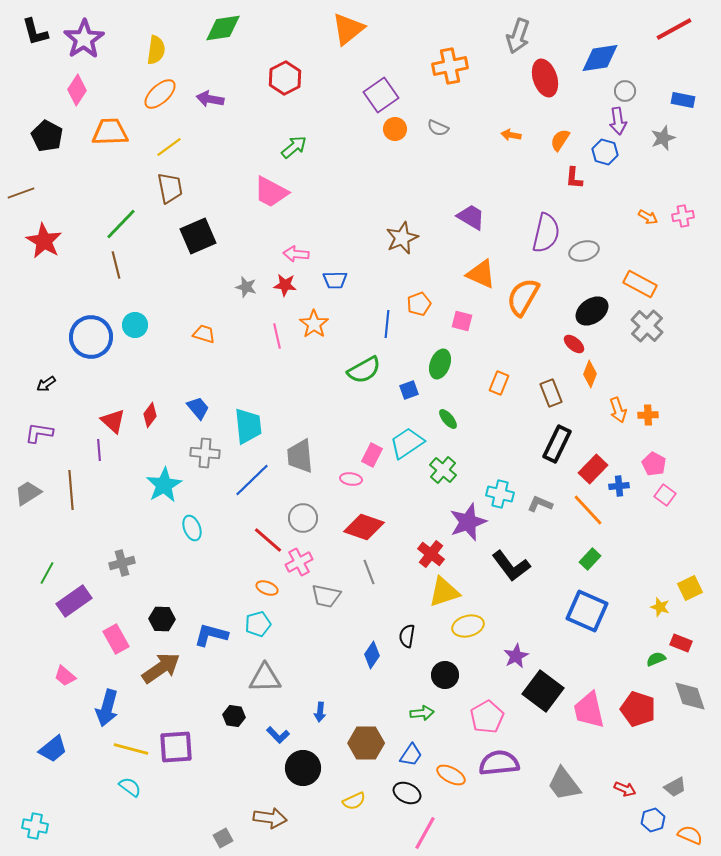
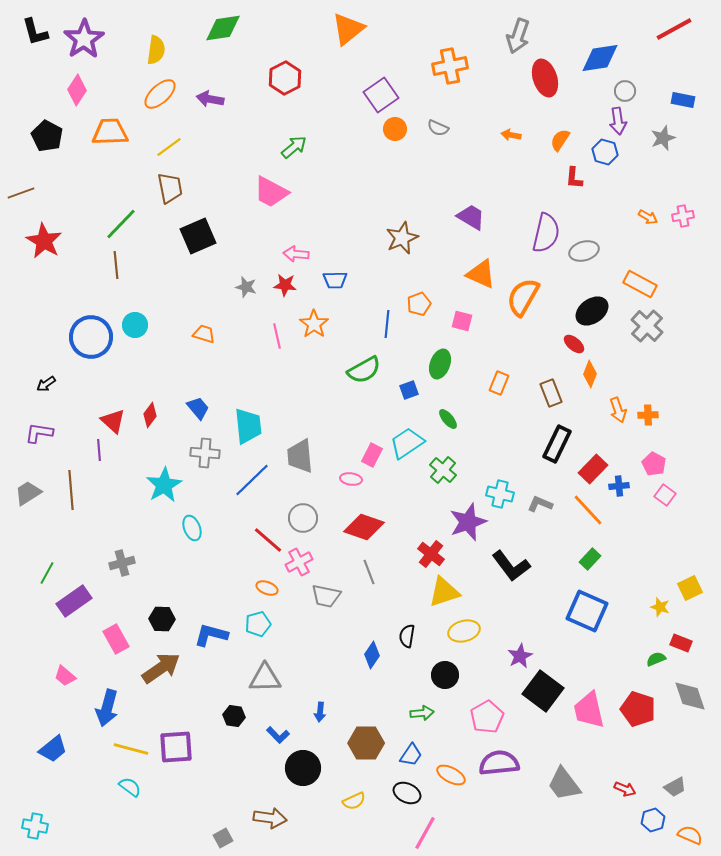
brown line at (116, 265): rotated 8 degrees clockwise
yellow ellipse at (468, 626): moved 4 px left, 5 px down
purple star at (516, 656): moved 4 px right
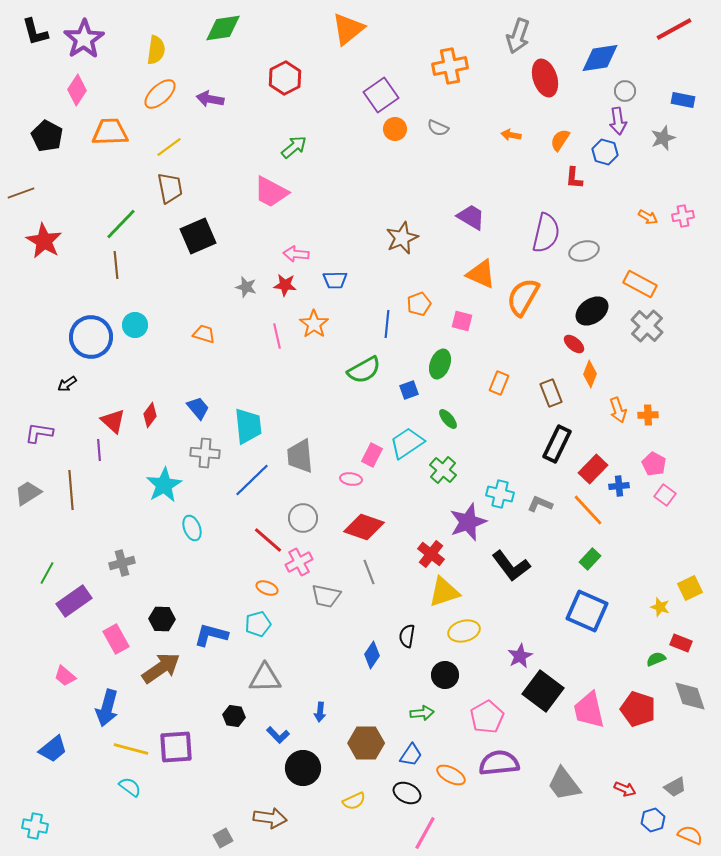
black arrow at (46, 384): moved 21 px right
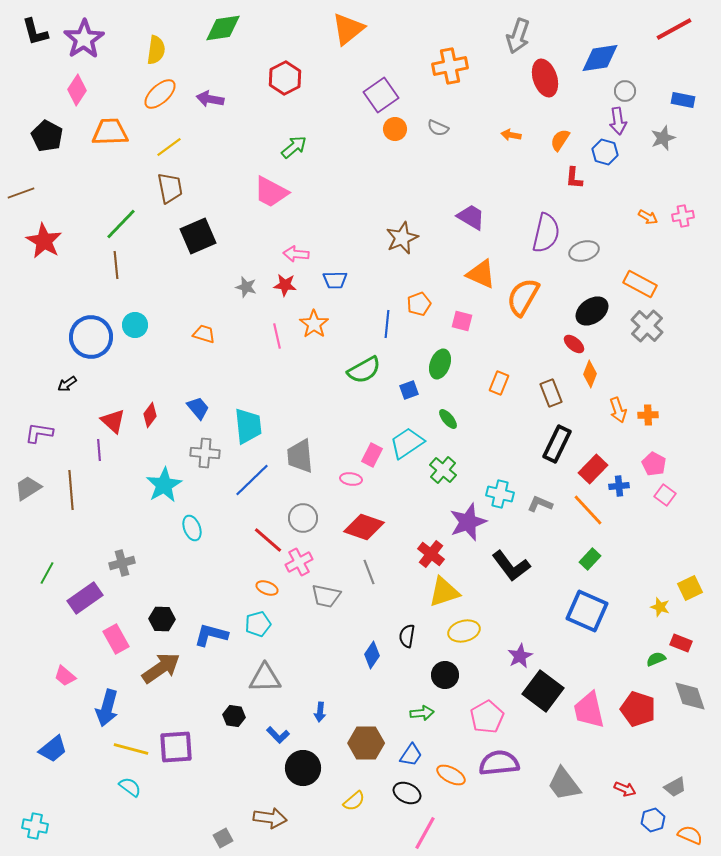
gray trapezoid at (28, 493): moved 5 px up
purple rectangle at (74, 601): moved 11 px right, 3 px up
yellow semicircle at (354, 801): rotated 15 degrees counterclockwise
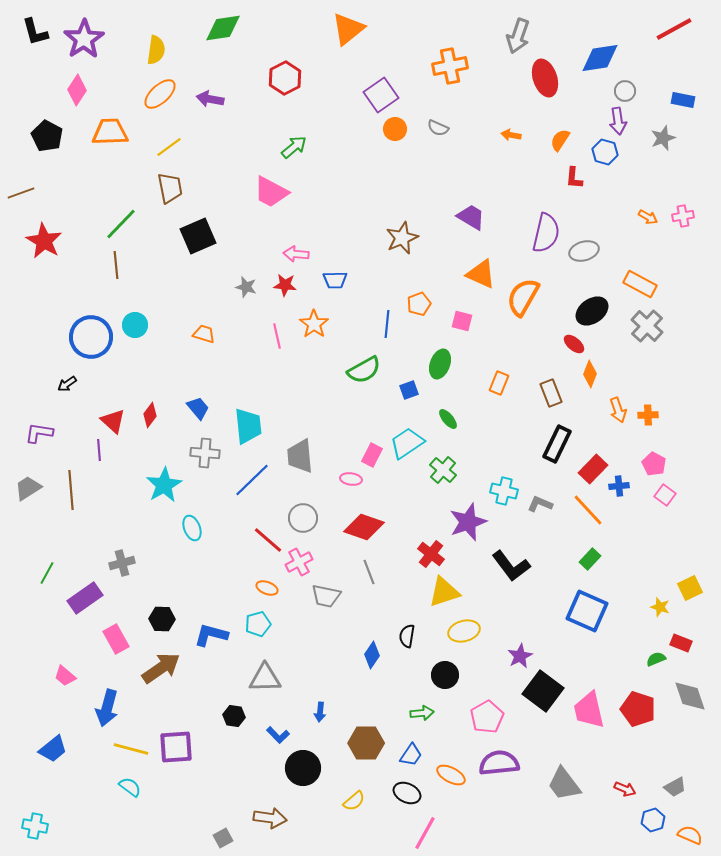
cyan cross at (500, 494): moved 4 px right, 3 px up
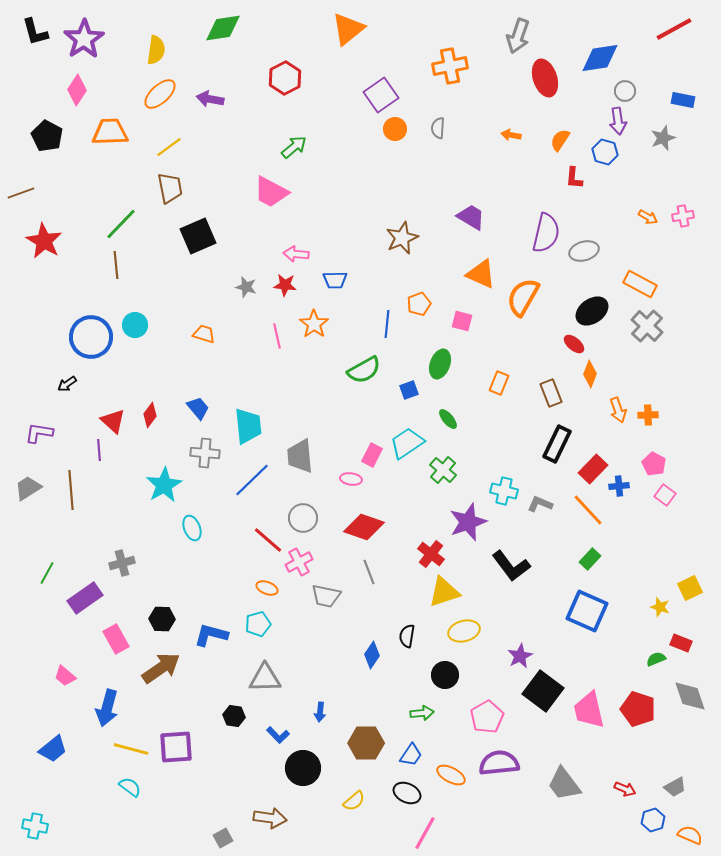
gray semicircle at (438, 128): rotated 70 degrees clockwise
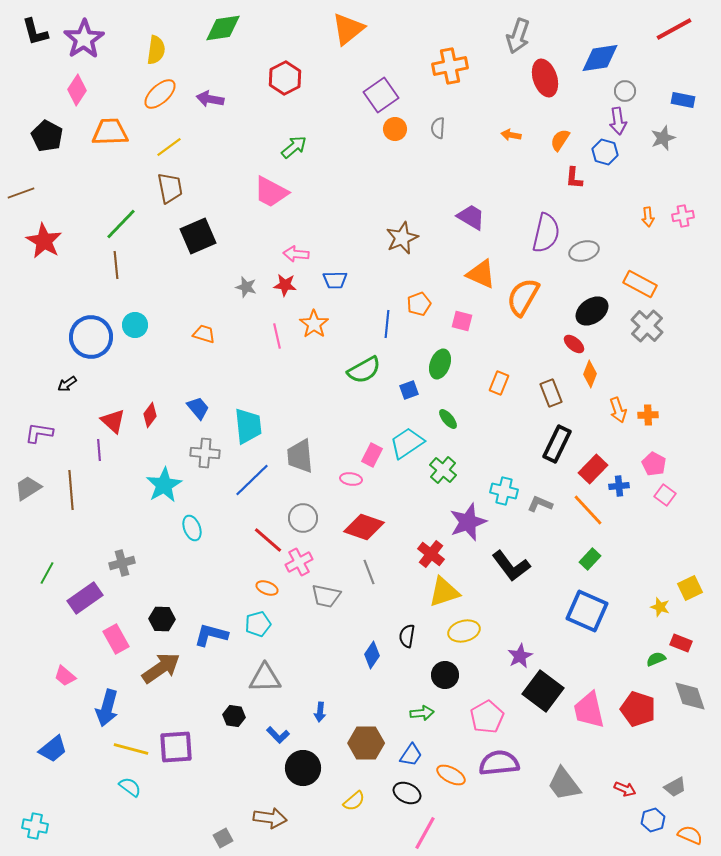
orange arrow at (648, 217): rotated 54 degrees clockwise
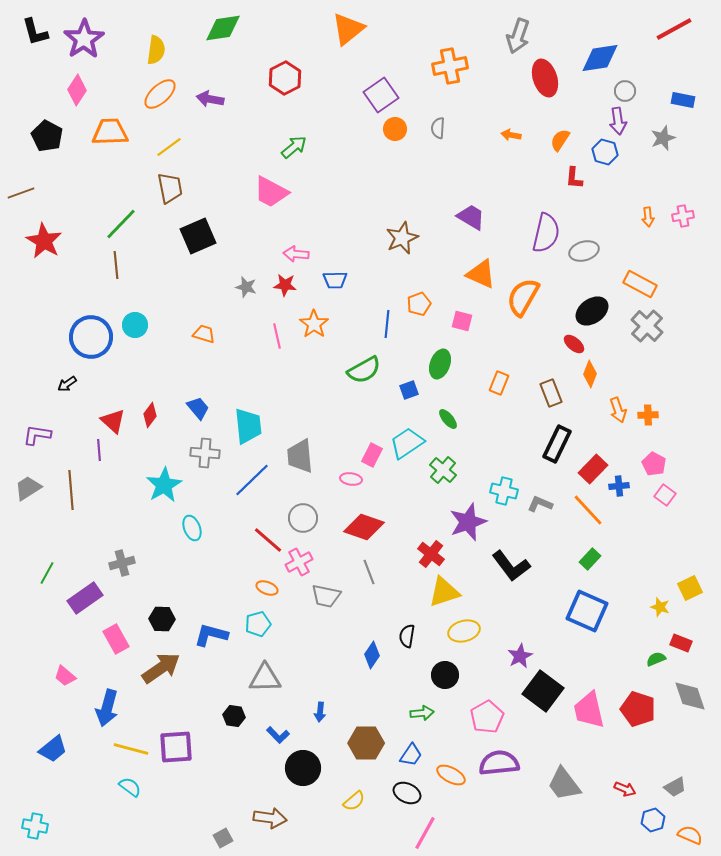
purple L-shape at (39, 433): moved 2 px left, 2 px down
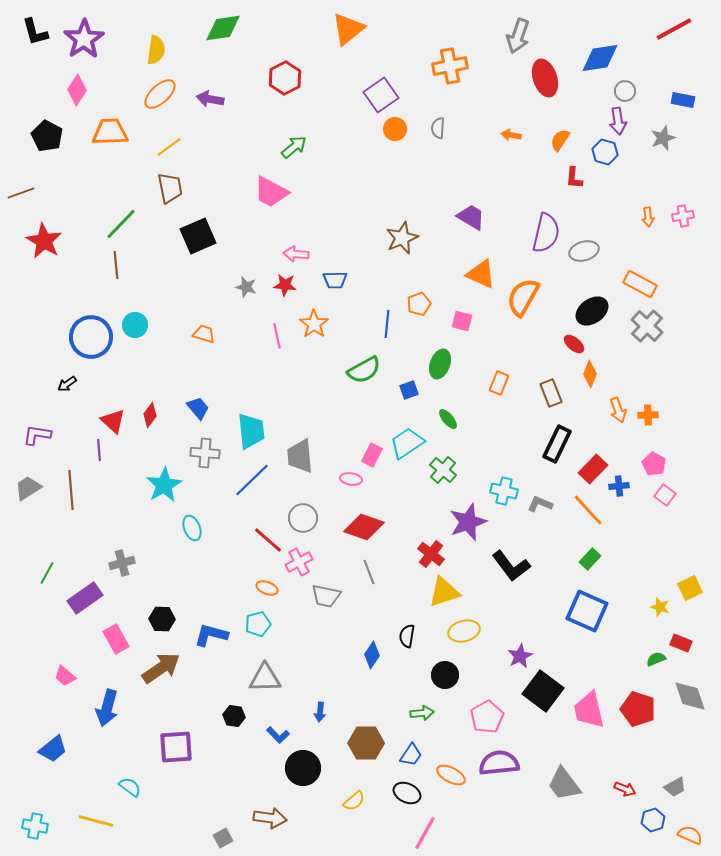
cyan trapezoid at (248, 426): moved 3 px right, 5 px down
yellow line at (131, 749): moved 35 px left, 72 px down
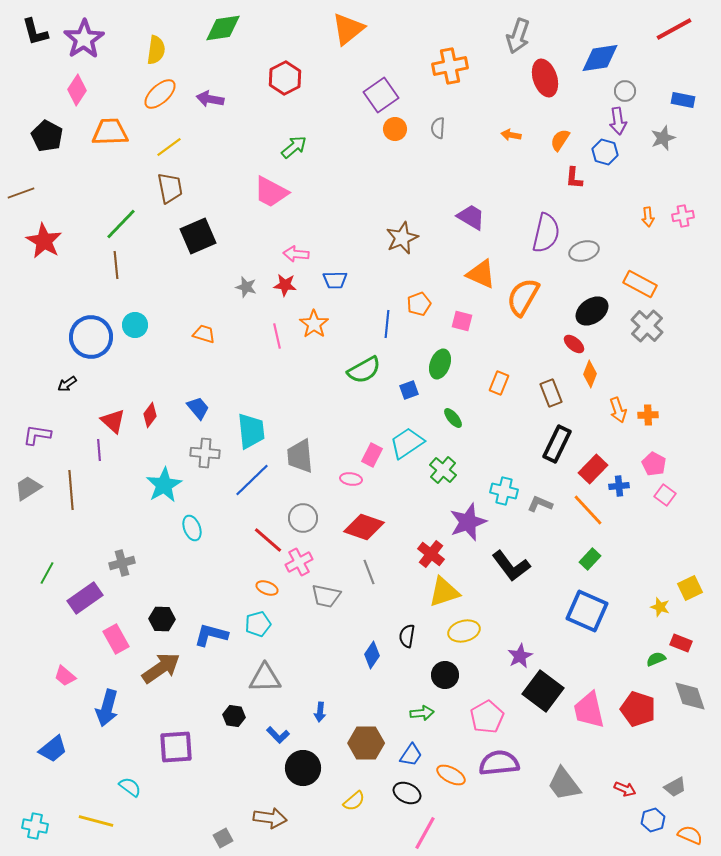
green ellipse at (448, 419): moved 5 px right, 1 px up
